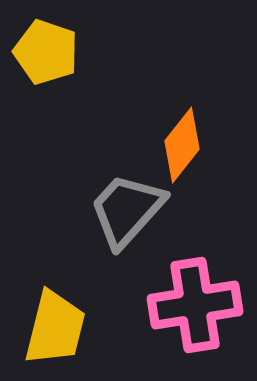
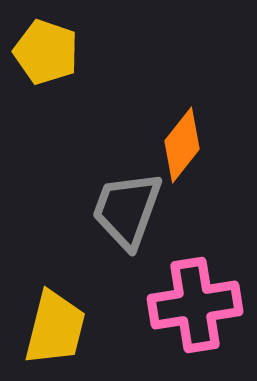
gray trapezoid: rotated 22 degrees counterclockwise
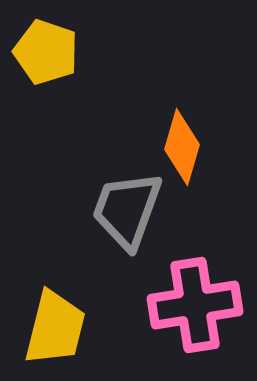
orange diamond: moved 2 px down; rotated 22 degrees counterclockwise
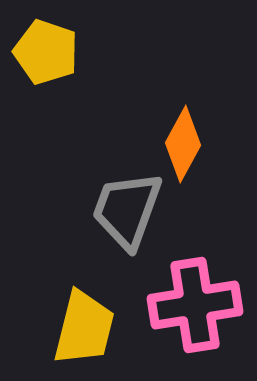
orange diamond: moved 1 px right, 3 px up; rotated 12 degrees clockwise
yellow trapezoid: moved 29 px right
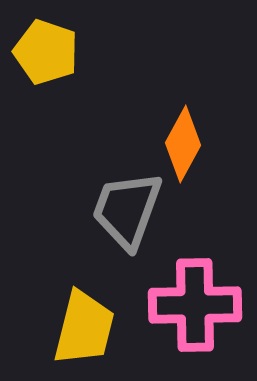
pink cross: rotated 8 degrees clockwise
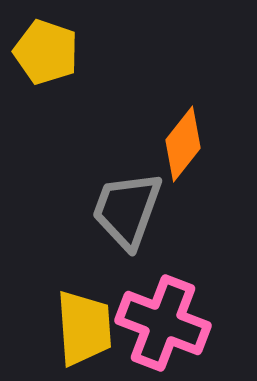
orange diamond: rotated 10 degrees clockwise
pink cross: moved 32 px left, 18 px down; rotated 22 degrees clockwise
yellow trapezoid: rotated 18 degrees counterclockwise
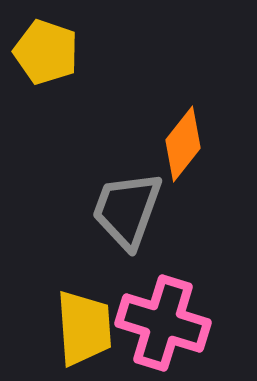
pink cross: rotated 4 degrees counterclockwise
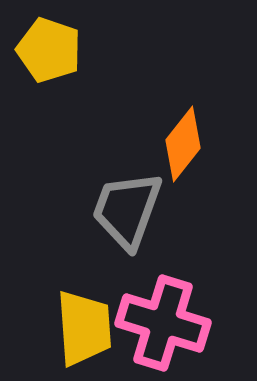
yellow pentagon: moved 3 px right, 2 px up
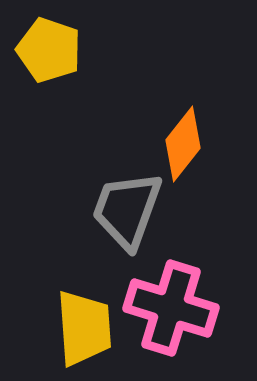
pink cross: moved 8 px right, 15 px up
